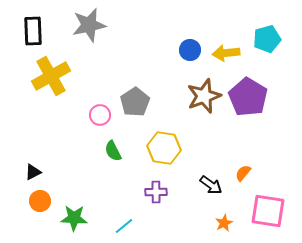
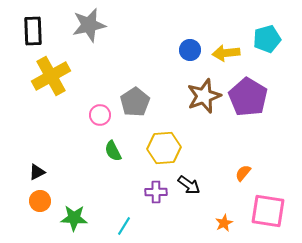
yellow hexagon: rotated 12 degrees counterclockwise
black triangle: moved 4 px right
black arrow: moved 22 px left
cyan line: rotated 18 degrees counterclockwise
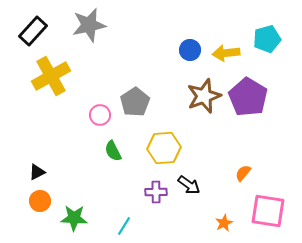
black rectangle: rotated 44 degrees clockwise
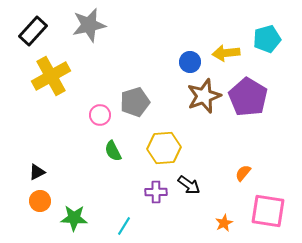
blue circle: moved 12 px down
gray pentagon: rotated 16 degrees clockwise
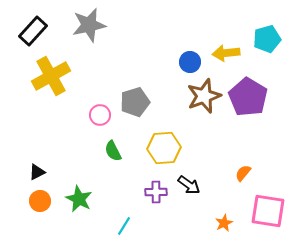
green star: moved 5 px right, 19 px up; rotated 24 degrees clockwise
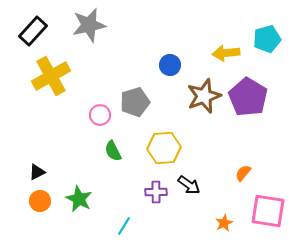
blue circle: moved 20 px left, 3 px down
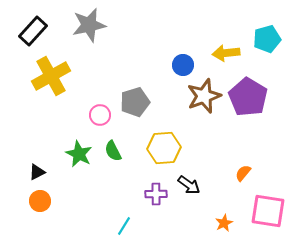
blue circle: moved 13 px right
purple cross: moved 2 px down
green star: moved 45 px up
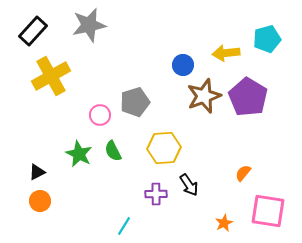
black arrow: rotated 20 degrees clockwise
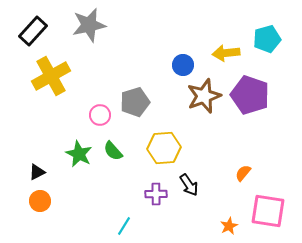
purple pentagon: moved 2 px right, 2 px up; rotated 12 degrees counterclockwise
green semicircle: rotated 15 degrees counterclockwise
orange star: moved 5 px right, 3 px down
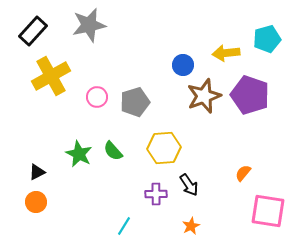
pink circle: moved 3 px left, 18 px up
orange circle: moved 4 px left, 1 px down
orange star: moved 38 px left
